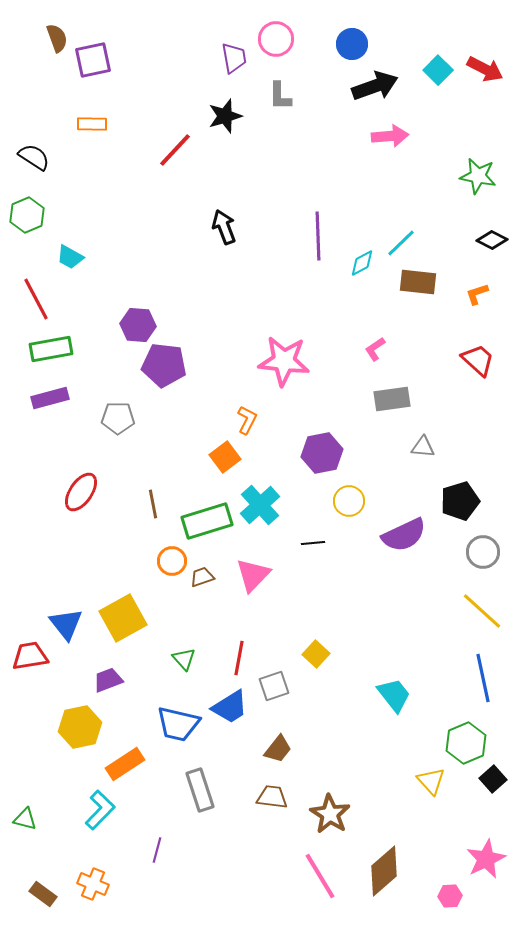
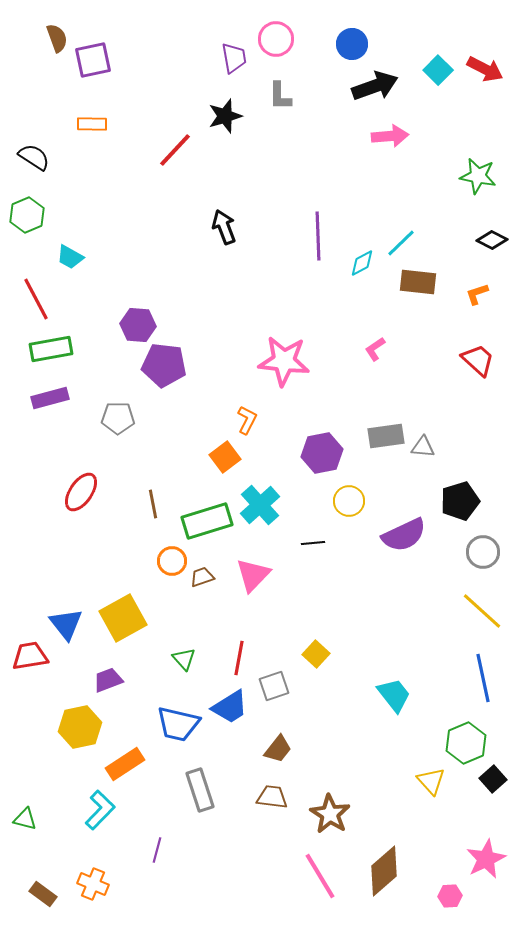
gray rectangle at (392, 399): moved 6 px left, 37 px down
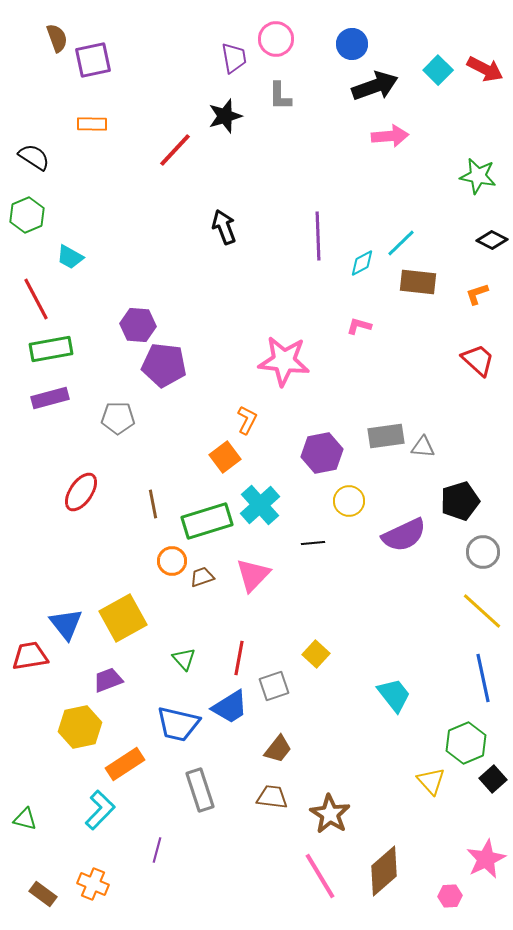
pink L-shape at (375, 349): moved 16 px left, 23 px up; rotated 50 degrees clockwise
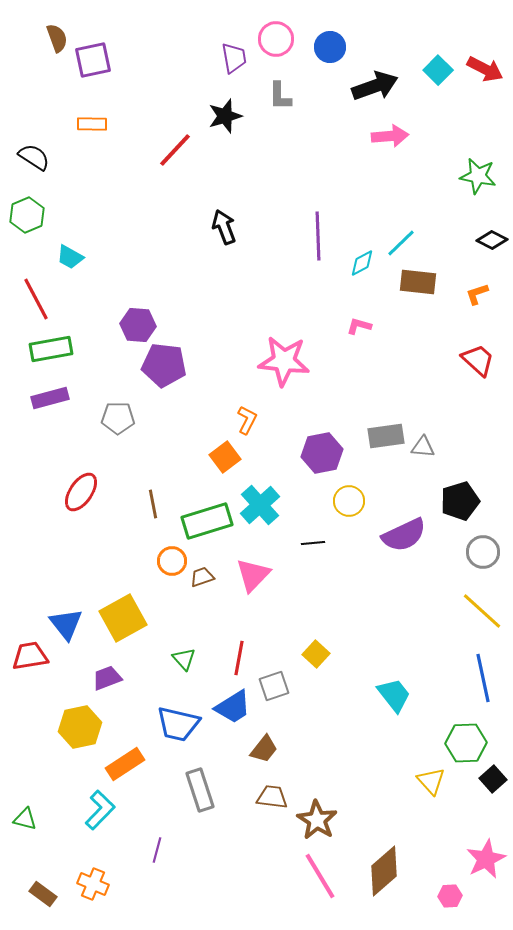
blue circle at (352, 44): moved 22 px left, 3 px down
purple trapezoid at (108, 680): moved 1 px left, 2 px up
blue trapezoid at (230, 707): moved 3 px right
green hexagon at (466, 743): rotated 21 degrees clockwise
brown trapezoid at (278, 749): moved 14 px left
brown star at (330, 814): moved 13 px left, 6 px down
